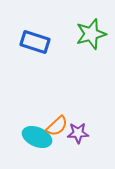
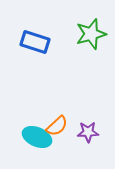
purple star: moved 10 px right, 1 px up
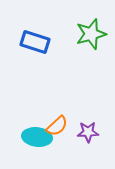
cyan ellipse: rotated 16 degrees counterclockwise
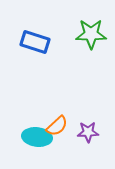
green star: rotated 16 degrees clockwise
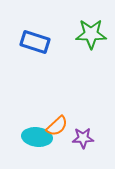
purple star: moved 5 px left, 6 px down
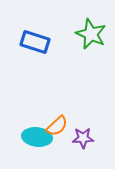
green star: rotated 24 degrees clockwise
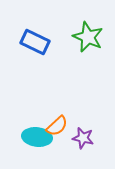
green star: moved 3 px left, 3 px down
blue rectangle: rotated 8 degrees clockwise
purple star: rotated 15 degrees clockwise
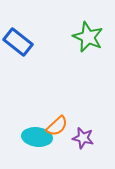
blue rectangle: moved 17 px left; rotated 12 degrees clockwise
